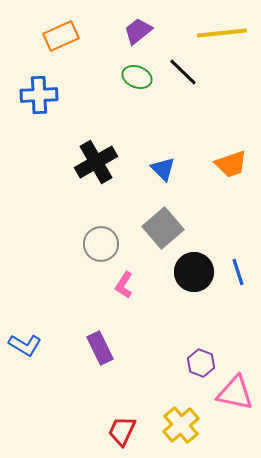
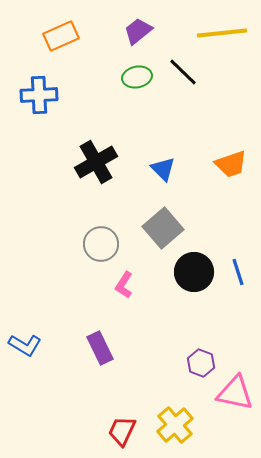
green ellipse: rotated 32 degrees counterclockwise
yellow cross: moved 6 px left
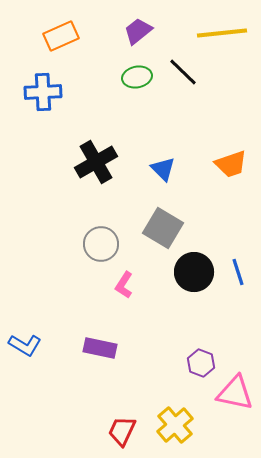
blue cross: moved 4 px right, 3 px up
gray square: rotated 18 degrees counterclockwise
purple rectangle: rotated 52 degrees counterclockwise
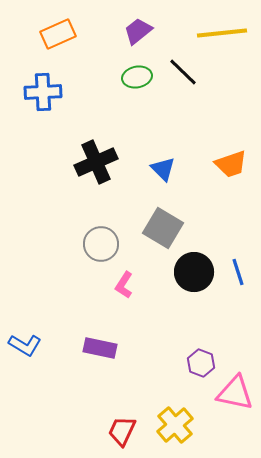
orange rectangle: moved 3 px left, 2 px up
black cross: rotated 6 degrees clockwise
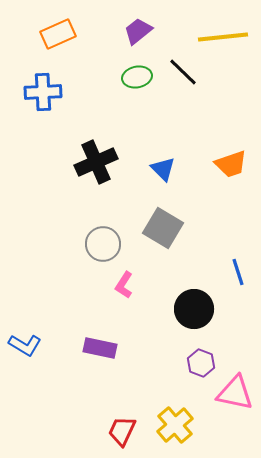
yellow line: moved 1 px right, 4 px down
gray circle: moved 2 px right
black circle: moved 37 px down
